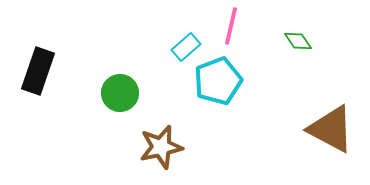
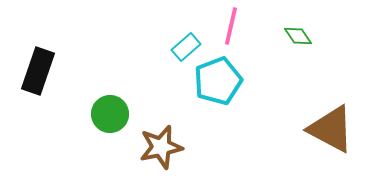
green diamond: moved 5 px up
green circle: moved 10 px left, 21 px down
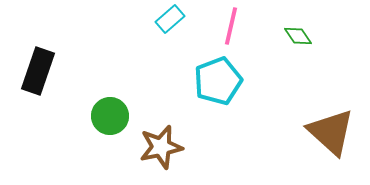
cyan rectangle: moved 16 px left, 28 px up
green circle: moved 2 px down
brown triangle: moved 3 px down; rotated 14 degrees clockwise
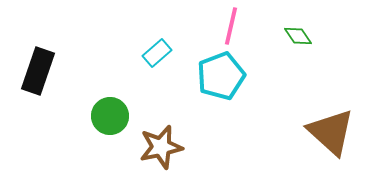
cyan rectangle: moved 13 px left, 34 px down
cyan pentagon: moved 3 px right, 5 px up
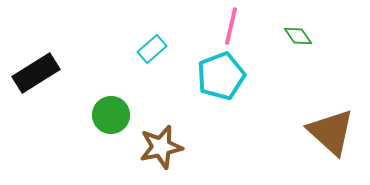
cyan rectangle: moved 5 px left, 4 px up
black rectangle: moved 2 px left, 2 px down; rotated 39 degrees clockwise
green circle: moved 1 px right, 1 px up
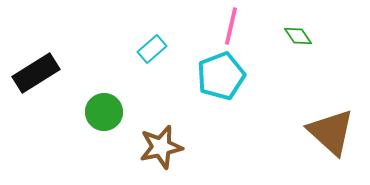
green circle: moved 7 px left, 3 px up
